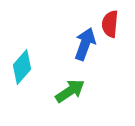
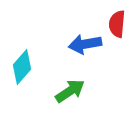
red semicircle: moved 7 px right
blue arrow: rotated 120 degrees counterclockwise
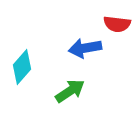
red semicircle: rotated 88 degrees counterclockwise
blue arrow: moved 4 px down
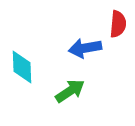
red semicircle: moved 1 px right; rotated 92 degrees counterclockwise
cyan diamond: rotated 44 degrees counterclockwise
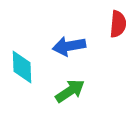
blue arrow: moved 16 px left, 2 px up
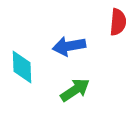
red semicircle: moved 2 px up
green arrow: moved 5 px right, 1 px up
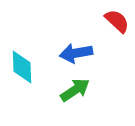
red semicircle: moved 1 px left, 1 px up; rotated 52 degrees counterclockwise
blue arrow: moved 7 px right, 7 px down
